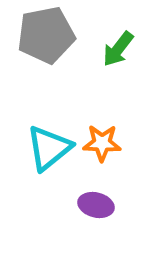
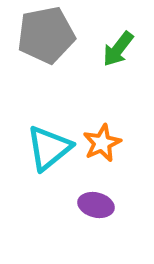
orange star: rotated 27 degrees counterclockwise
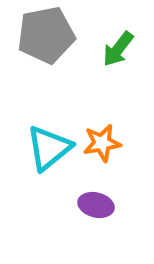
orange star: rotated 15 degrees clockwise
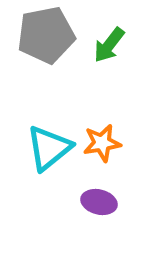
green arrow: moved 9 px left, 4 px up
purple ellipse: moved 3 px right, 3 px up
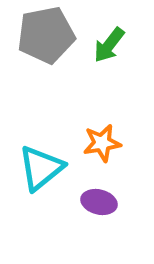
cyan triangle: moved 8 px left, 20 px down
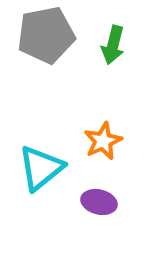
green arrow: moved 4 px right; rotated 24 degrees counterclockwise
orange star: moved 1 px right, 2 px up; rotated 15 degrees counterclockwise
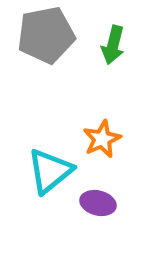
orange star: moved 1 px left, 2 px up
cyan triangle: moved 9 px right, 3 px down
purple ellipse: moved 1 px left, 1 px down
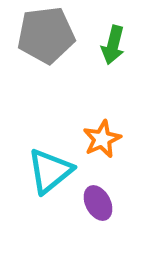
gray pentagon: rotated 4 degrees clockwise
purple ellipse: rotated 48 degrees clockwise
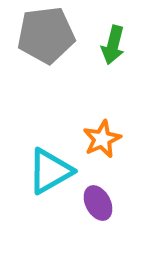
cyan triangle: rotated 9 degrees clockwise
